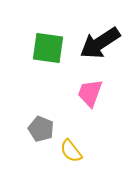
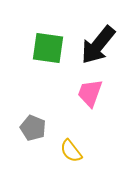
black arrow: moved 2 px left, 2 px down; rotated 18 degrees counterclockwise
gray pentagon: moved 8 px left, 1 px up
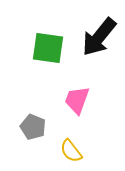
black arrow: moved 1 px right, 8 px up
pink trapezoid: moved 13 px left, 7 px down
gray pentagon: moved 1 px up
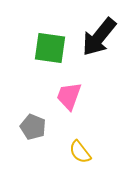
green square: moved 2 px right
pink trapezoid: moved 8 px left, 4 px up
yellow semicircle: moved 9 px right, 1 px down
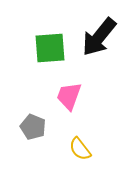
green square: rotated 12 degrees counterclockwise
yellow semicircle: moved 3 px up
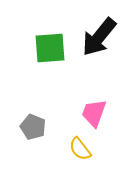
pink trapezoid: moved 25 px right, 17 px down
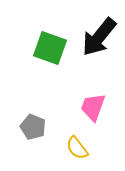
green square: rotated 24 degrees clockwise
pink trapezoid: moved 1 px left, 6 px up
yellow semicircle: moved 3 px left, 1 px up
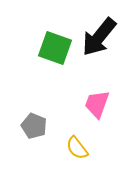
green square: moved 5 px right
pink trapezoid: moved 4 px right, 3 px up
gray pentagon: moved 1 px right, 1 px up
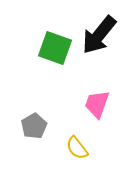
black arrow: moved 2 px up
gray pentagon: rotated 20 degrees clockwise
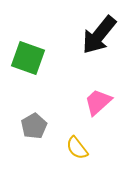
green square: moved 27 px left, 10 px down
pink trapezoid: moved 1 px right, 2 px up; rotated 28 degrees clockwise
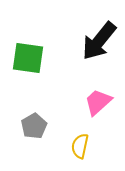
black arrow: moved 6 px down
green square: rotated 12 degrees counterclockwise
yellow semicircle: moved 3 px right, 2 px up; rotated 50 degrees clockwise
